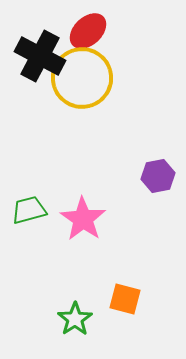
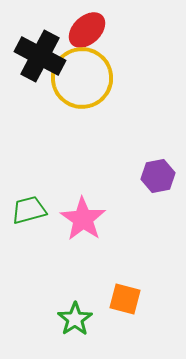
red ellipse: moved 1 px left, 1 px up
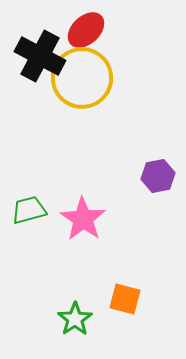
red ellipse: moved 1 px left
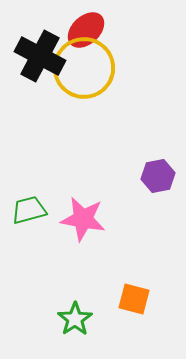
yellow circle: moved 2 px right, 10 px up
pink star: rotated 24 degrees counterclockwise
orange square: moved 9 px right
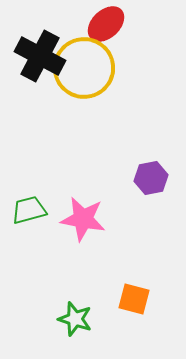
red ellipse: moved 20 px right, 6 px up
purple hexagon: moved 7 px left, 2 px down
green star: rotated 20 degrees counterclockwise
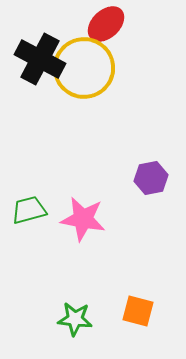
black cross: moved 3 px down
orange square: moved 4 px right, 12 px down
green star: rotated 12 degrees counterclockwise
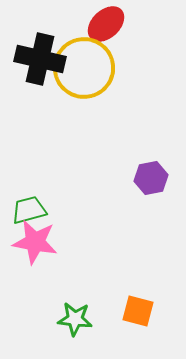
black cross: rotated 15 degrees counterclockwise
pink star: moved 48 px left, 23 px down
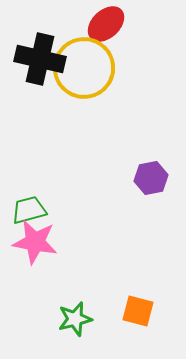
green star: rotated 20 degrees counterclockwise
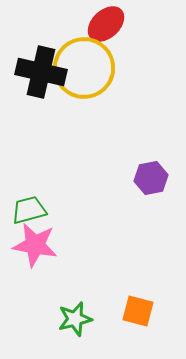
black cross: moved 1 px right, 13 px down
pink star: moved 3 px down
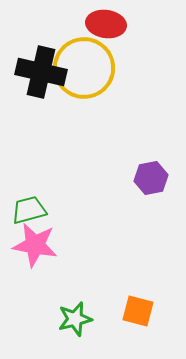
red ellipse: rotated 51 degrees clockwise
